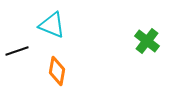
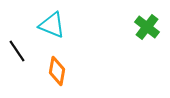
green cross: moved 14 px up
black line: rotated 75 degrees clockwise
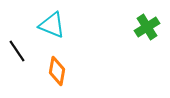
green cross: rotated 20 degrees clockwise
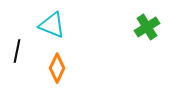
black line: rotated 45 degrees clockwise
orange diamond: moved 3 px up; rotated 16 degrees clockwise
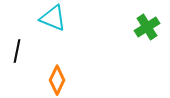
cyan triangle: moved 1 px right, 7 px up
orange diamond: moved 12 px down
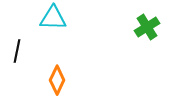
cyan triangle: rotated 20 degrees counterclockwise
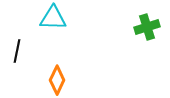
green cross: rotated 15 degrees clockwise
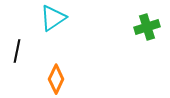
cyan triangle: rotated 36 degrees counterclockwise
orange diamond: moved 1 px left, 1 px up
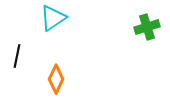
black line: moved 5 px down
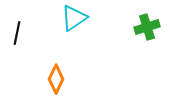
cyan triangle: moved 21 px right
black line: moved 23 px up
